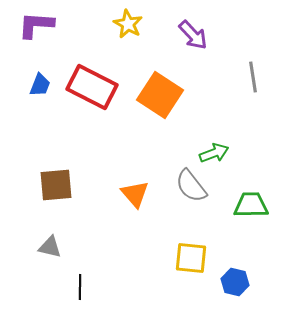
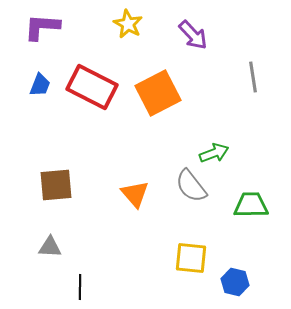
purple L-shape: moved 6 px right, 2 px down
orange square: moved 2 px left, 2 px up; rotated 30 degrees clockwise
gray triangle: rotated 10 degrees counterclockwise
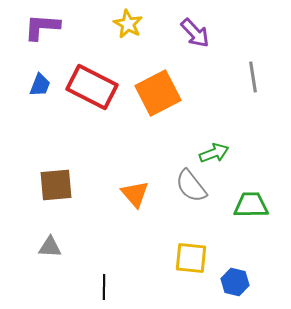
purple arrow: moved 2 px right, 2 px up
black line: moved 24 px right
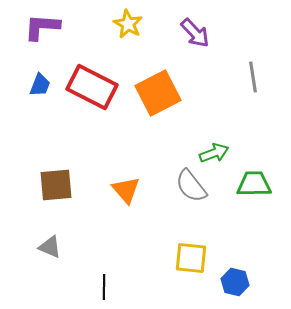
orange triangle: moved 9 px left, 4 px up
green trapezoid: moved 3 px right, 21 px up
gray triangle: rotated 20 degrees clockwise
